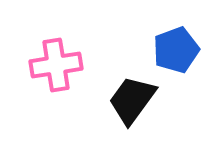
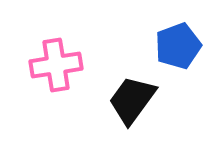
blue pentagon: moved 2 px right, 4 px up
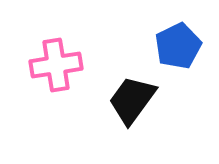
blue pentagon: rotated 6 degrees counterclockwise
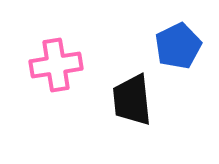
black trapezoid: rotated 42 degrees counterclockwise
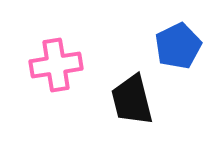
black trapezoid: rotated 8 degrees counterclockwise
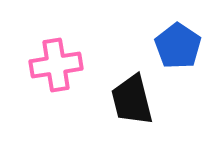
blue pentagon: rotated 12 degrees counterclockwise
